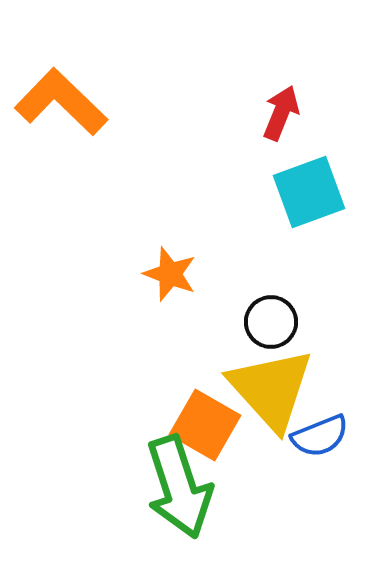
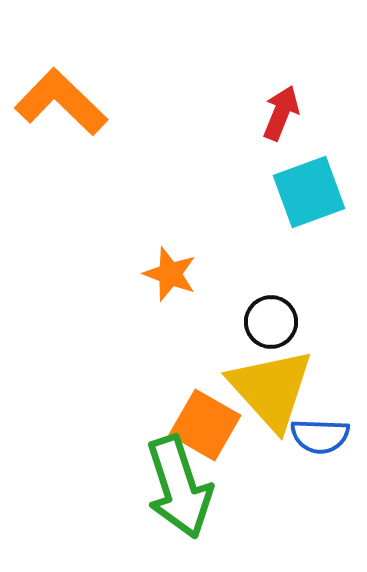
blue semicircle: rotated 24 degrees clockwise
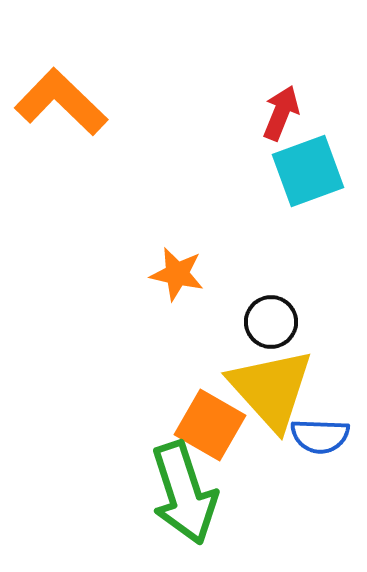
cyan square: moved 1 px left, 21 px up
orange star: moved 7 px right; rotated 8 degrees counterclockwise
orange square: moved 5 px right
green arrow: moved 5 px right, 6 px down
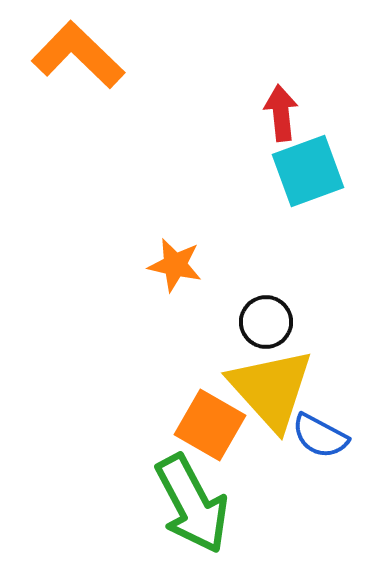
orange L-shape: moved 17 px right, 47 px up
red arrow: rotated 28 degrees counterclockwise
orange star: moved 2 px left, 9 px up
black circle: moved 5 px left
blue semicircle: rotated 26 degrees clockwise
green arrow: moved 8 px right, 11 px down; rotated 10 degrees counterclockwise
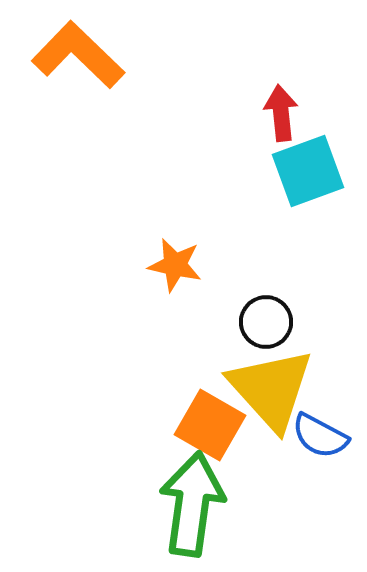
green arrow: rotated 144 degrees counterclockwise
